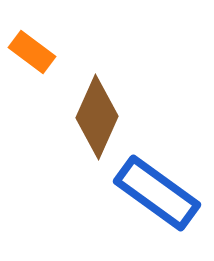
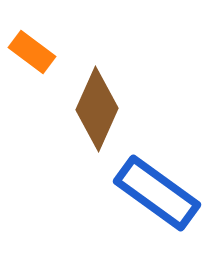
brown diamond: moved 8 px up
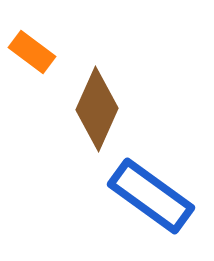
blue rectangle: moved 6 px left, 3 px down
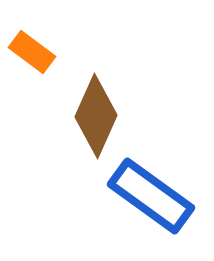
brown diamond: moved 1 px left, 7 px down
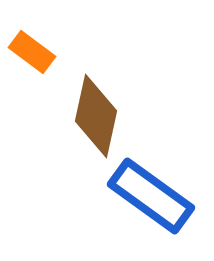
brown diamond: rotated 12 degrees counterclockwise
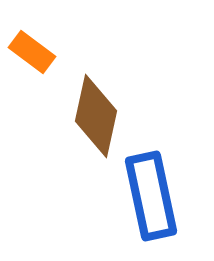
blue rectangle: rotated 42 degrees clockwise
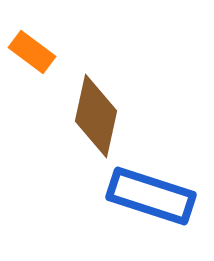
blue rectangle: rotated 60 degrees counterclockwise
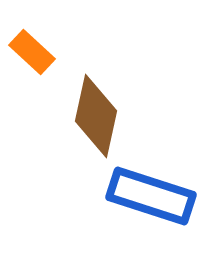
orange rectangle: rotated 6 degrees clockwise
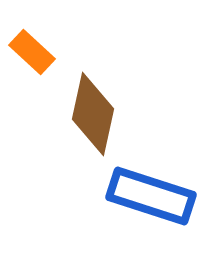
brown diamond: moved 3 px left, 2 px up
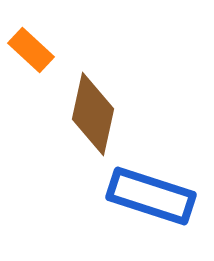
orange rectangle: moved 1 px left, 2 px up
